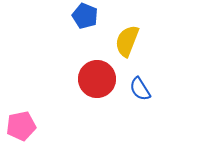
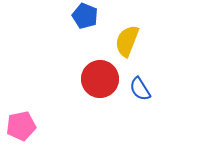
red circle: moved 3 px right
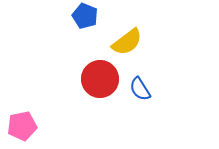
yellow semicircle: moved 1 px down; rotated 148 degrees counterclockwise
pink pentagon: moved 1 px right
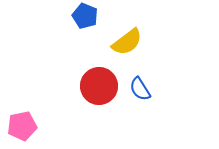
red circle: moved 1 px left, 7 px down
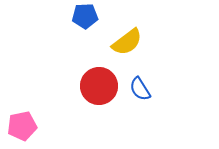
blue pentagon: rotated 25 degrees counterclockwise
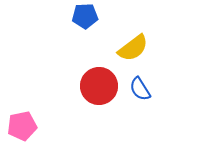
yellow semicircle: moved 6 px right, 6 px down
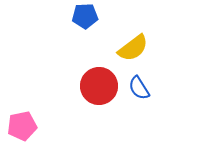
blue semicircle: moved 1 px left, 1 px up
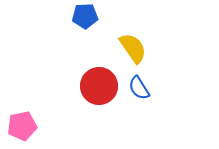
yellow semicircle: rotated 88 degrees counterclockwise
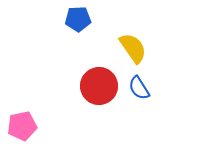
blue pentagon: moved 7 px left, 3 px down
